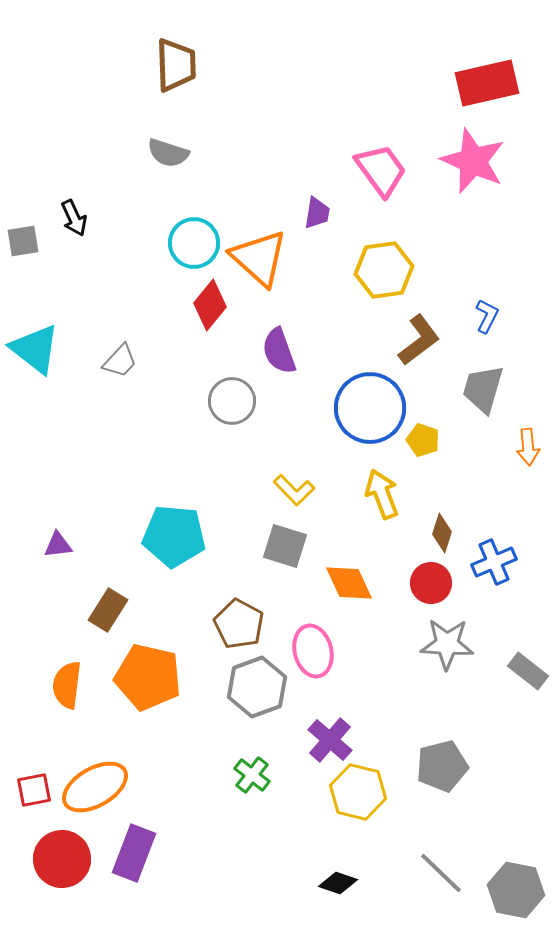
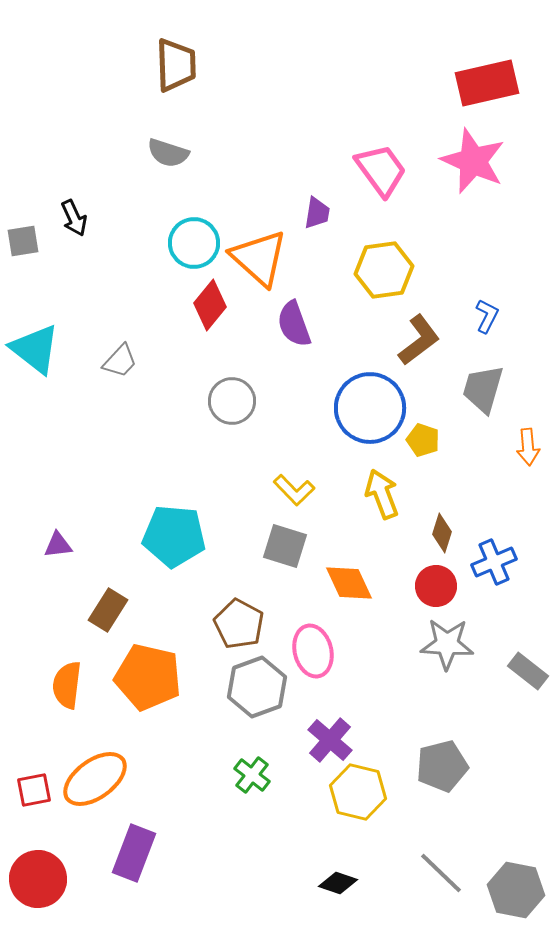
purple semicircle at (279, 351): moved 15 px right, 27 px up
red circle at (431, 583): moved 5 px right, 3 px down
orange ellipse at (95, 787): moved 8 px up; rotated 6 degrees counterclockwise
red circle at (62, 859): moved 24 px left, 20 px down
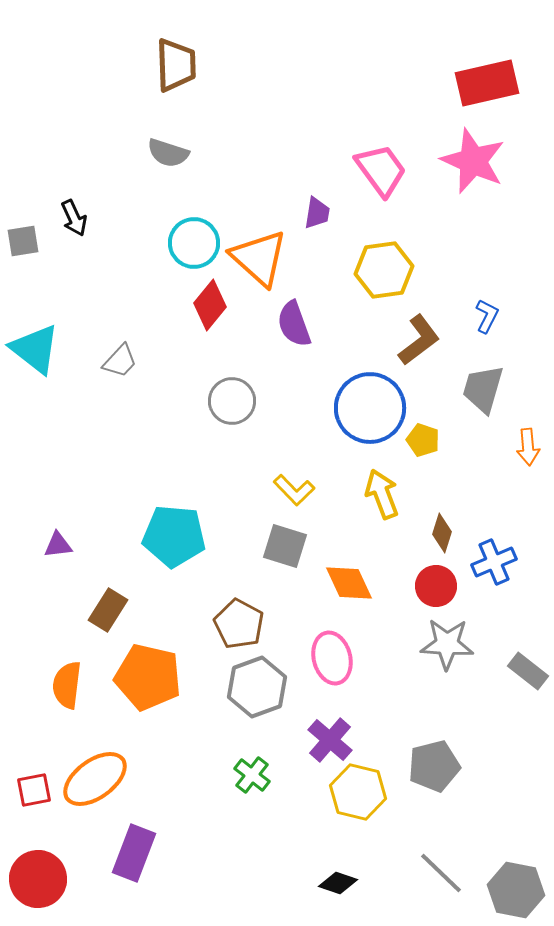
pink ellipse at (313, 651): moved 19 px right, 7 px down
gray pentagon at (442, 766): moved 8 px left
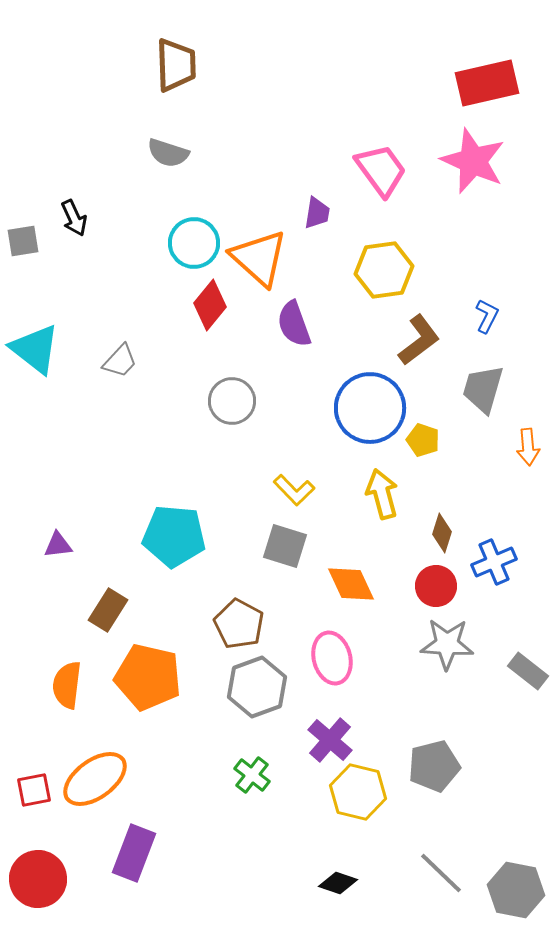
yellow arrow at (382, 494): rotated 6 degrees clockwise
orange diamond at (349, 583): moved 2 px right, 1 px down
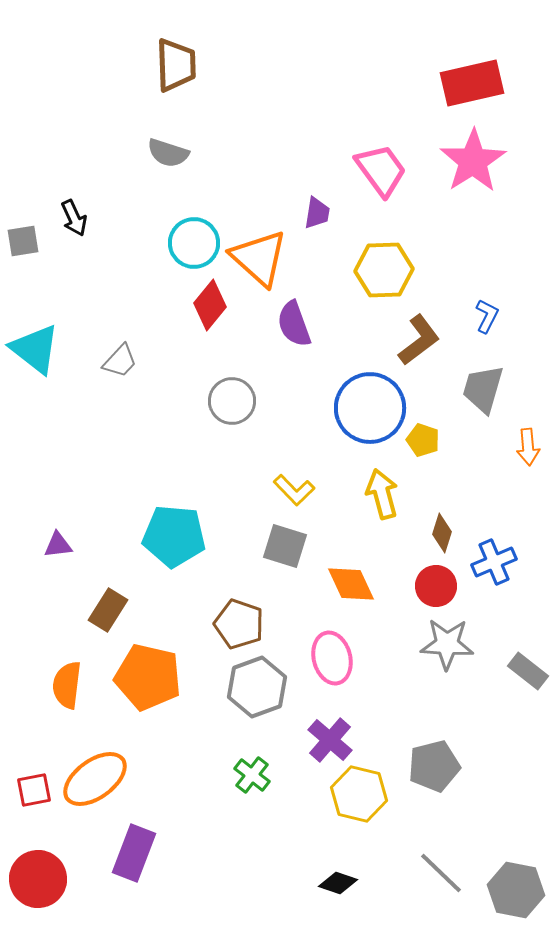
red rectangle at (487, 83): moved 15 px left
pink star at (473, 161): rotated 16 degrees clockwise
yellow hexagon at (384, 270): rotated 6 degrees clockwise
brown pentagon at (239, 624): rotated 9 degrees counterclockwise
yellow hexagon at (358, 792): moved 1 px right, 2 px down
